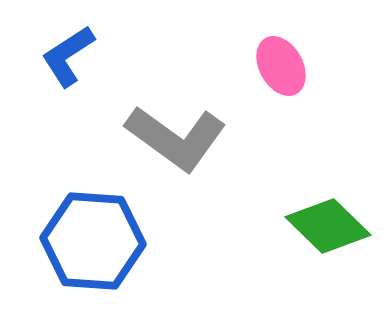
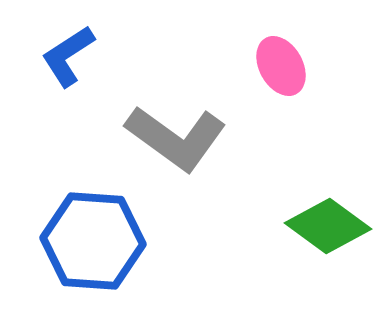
green diamond: rotated 8 degrees counterclockwise
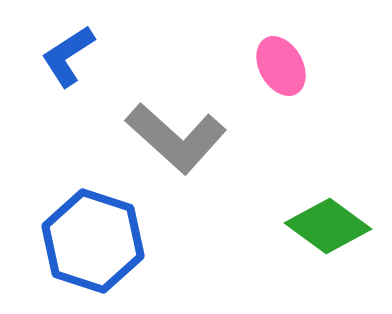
gray L-shape: rotated 6 degrees clockwise
blue hexagon: rotated 14 degrees clockwise
